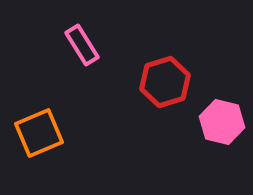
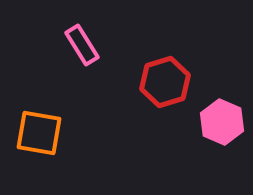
pink hexagon: rotated 9 degrees clockwise
orange square: rotated 33 degrees clockwise
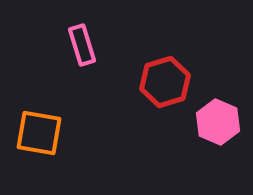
pink rectangle: rotated 15 degrees clockwise
pink hexagon: moved 4 px left
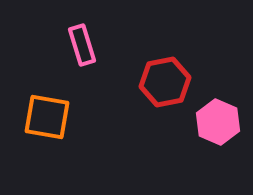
red hexagon: rotated 6 degrees clockwise
orange square: moved 8 px right, 16 px up
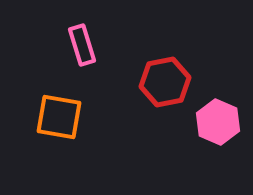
orange square: moved 12 px right
